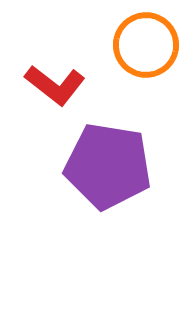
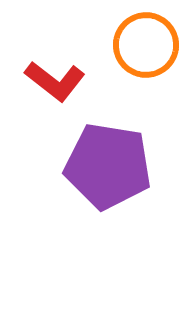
red L-shape: moved 4 px up
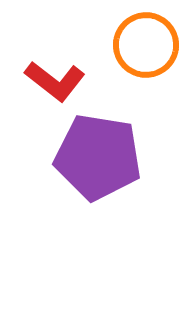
purple pentagon: moved 10 px left, 9 px up
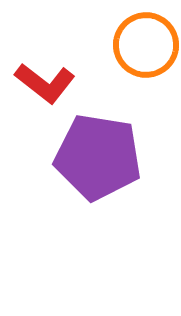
red L-shape: moved 10 px left, 2 px down
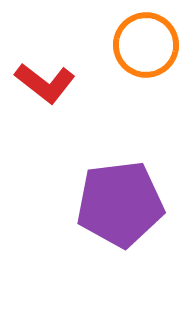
purple pentagon: moved 22 px right, 47 px down; rotated 16 degrees counterclockwise
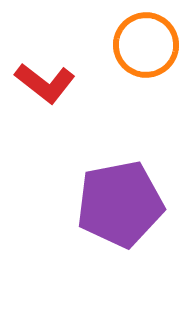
purple pentagon: rotated 4 degrees counterclockwise
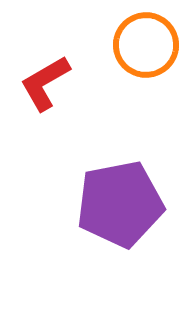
red L-shape: rotated 112 degrees clockwise
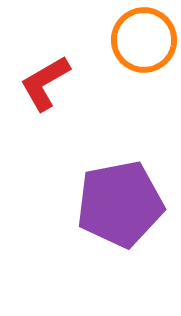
orange circle: moved 2 px left, 5 px up
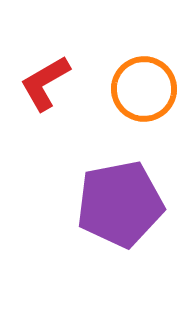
orange circle: moved 49 px down
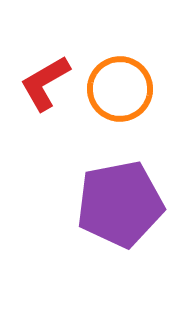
orange circle: moved 24 px left
